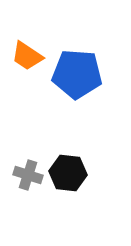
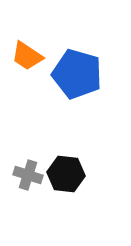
blue pentagon: rotated 12 degrees clockwise
black hexagon: moved 2 px left, 1 px down
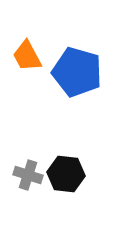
orange trapezoid: rotated 28 degrees clockwise
blue pentagon: moved 2 px up
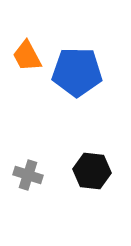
blue pentagon: rotated 15 degrees counterclockwise
black hexagon: moved 26 px right, 3 px up
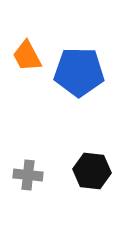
blue pentagon: moved 2 px right
gray cross: rotated 12 degrees counterclockwise
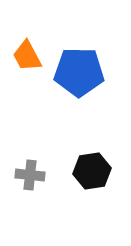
black hexagon: rotated 15 degrees counterclockwise
gray cross: moved 2 px right
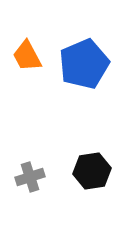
blue pentagon: moved 5 px right, 8 px up; rotated 24 degrees counterclockwise
gray cross: moved 2 px down; rotated 24 degrees counterclockwise
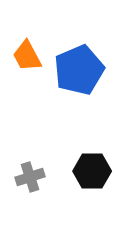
blue pentagon: moved 5 px left, 6 px down
black hexagon: rotated 9 degrees clockwise
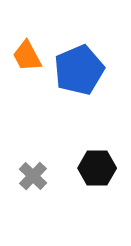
black hexagon: moved 5 px right, 3 px up
gray cross: moved 3 px right, 1 px up; rotated 28 degrees counterclockwise
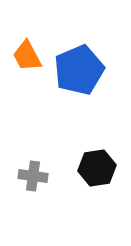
black hexagon: rotated 9 degrees counterclockwise
gray cross: rotated 36 degrees counterclockwise
